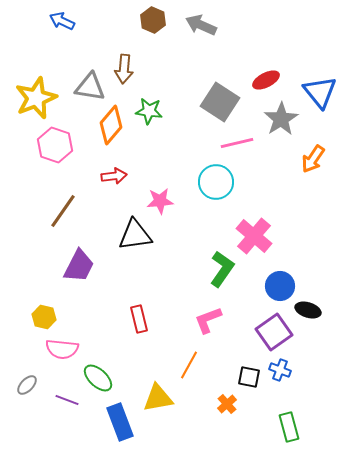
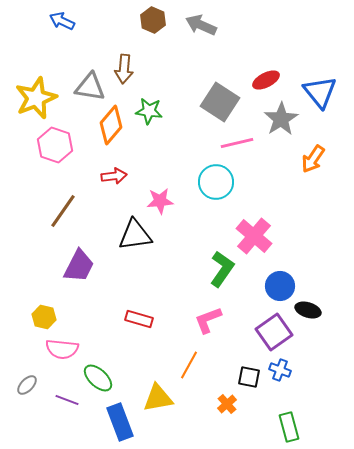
red rectangle: rotated 60 degrees counterclockwise
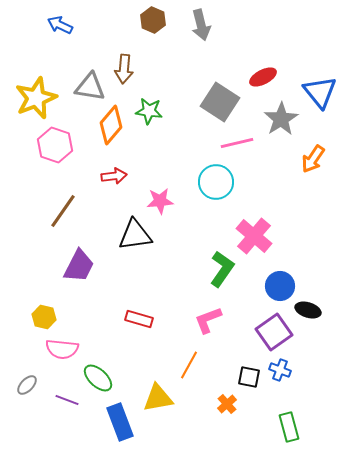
blue arrow: moved 2 px left, 4 px down
gray arrow: rotated 128 degrees counterclockwise
red ellipse: moved 3 px left, 3 px up
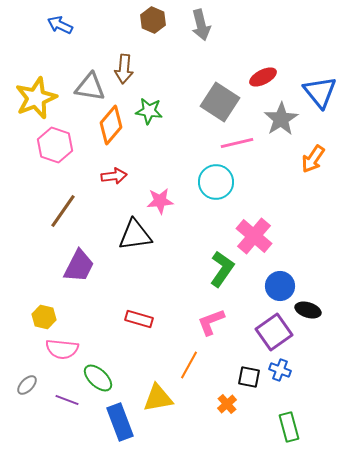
pink L-shape: moved 3 px right, 2 px down
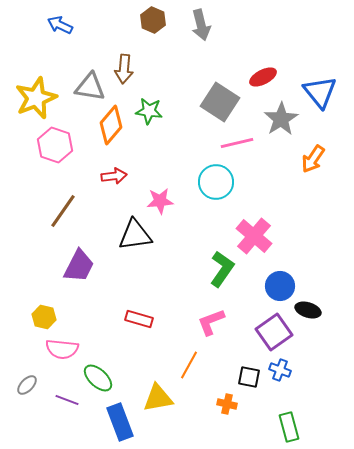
orange cross: rotated 36 degrees counterclockwise
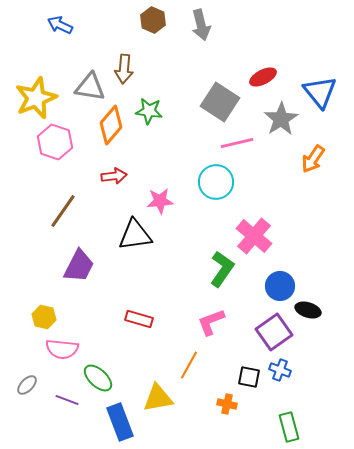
pink hexagon: moved 3 px up
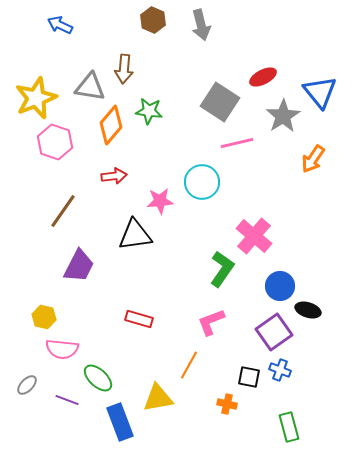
gray star: moved 2 px right, 3 px up
cyan circle: moved 14 px left
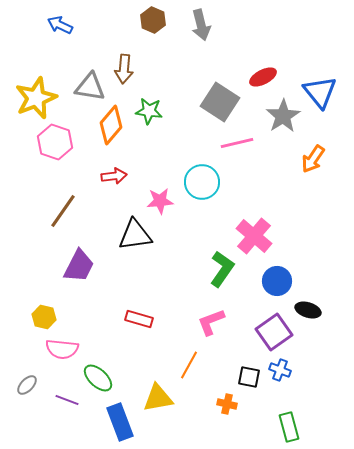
blue circle: moved 3 px left, 5 px up
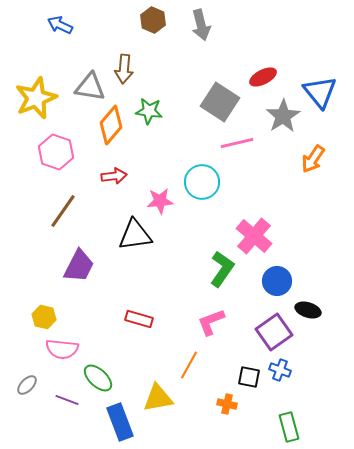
pink hexagon: moved 1 px right, 10 px down
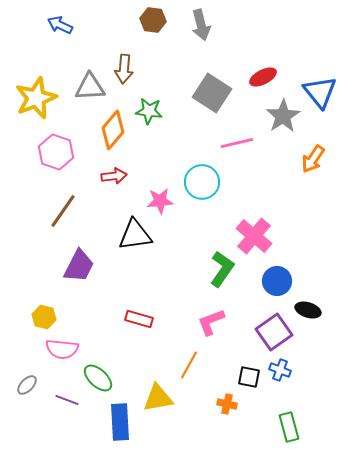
brown hexagon: rotated 15 degrees counterclockwise
gray triangle: rotated 12 degrees counterclockwise
gray square: moved 8 px left, 9 px up
orange diamond: moved 2 px right, 5 px down
blue rectangle: rotated 18 degrees clockwise
